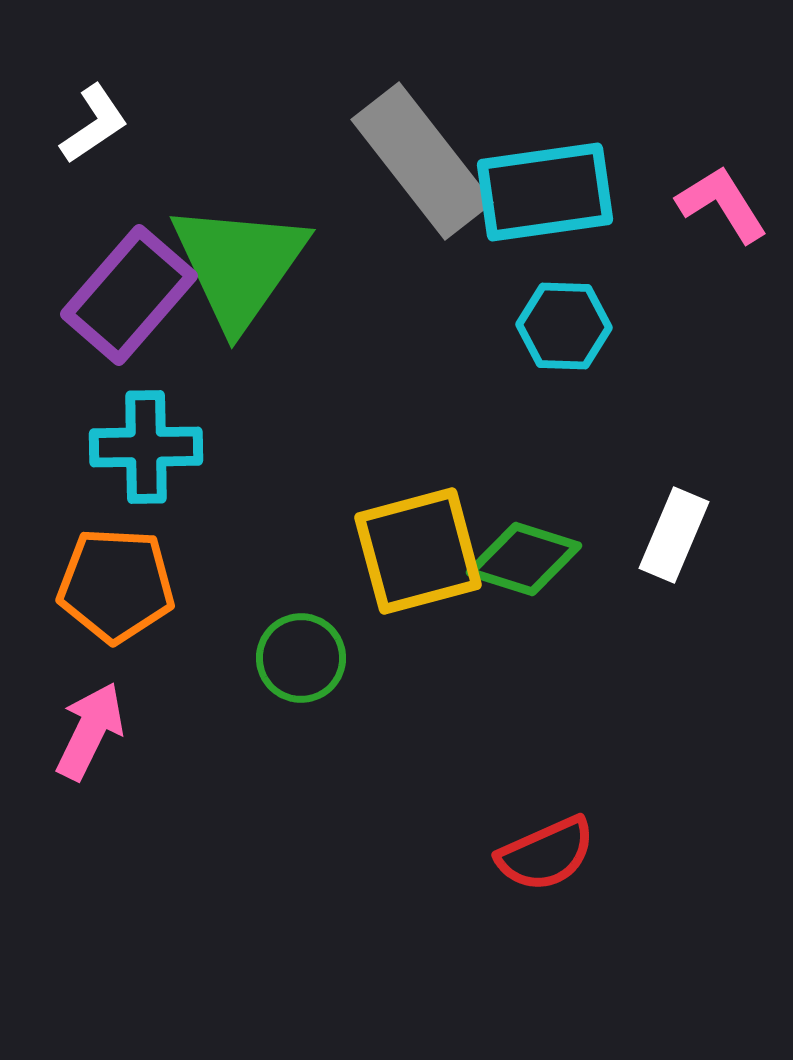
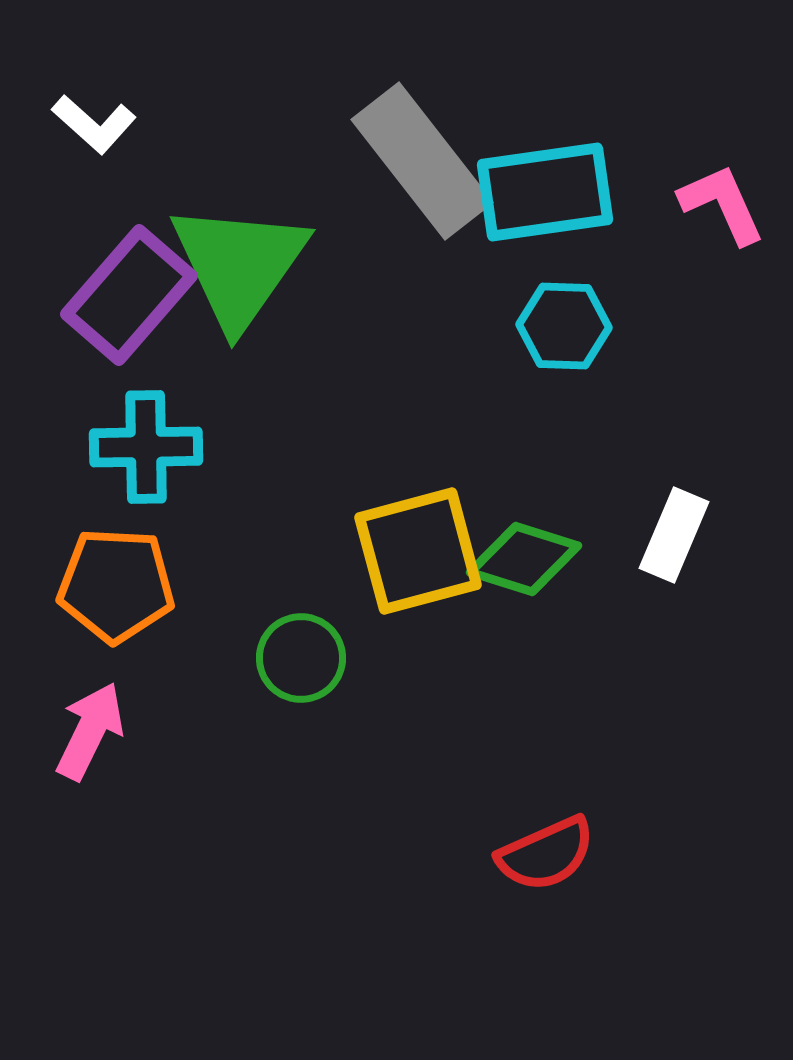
white L-shape: rotated 76 degrees clockwise
pink L-shape: rotated 8 degrees clockwise
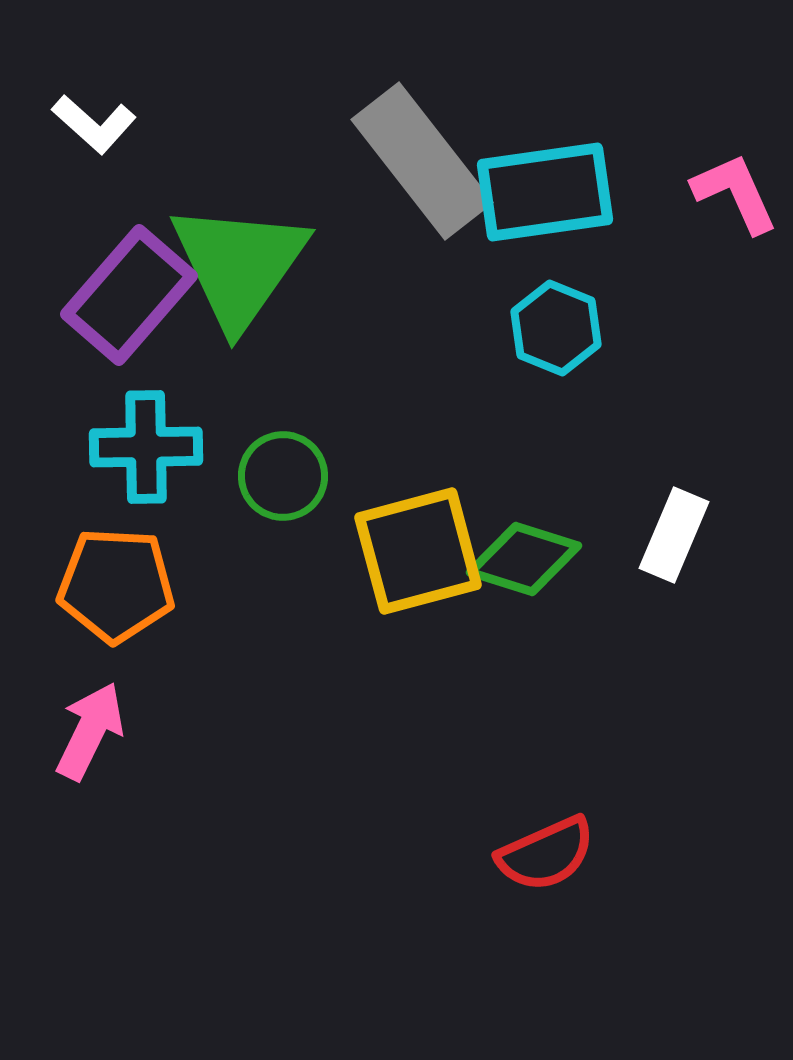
pink L-shape: moved 13 px right, 11 px up
cyan hexagon: moved 8 px left, 2 px down; rotated 20 degrees clockwise
green circle: moved 18 px left, 182 px up
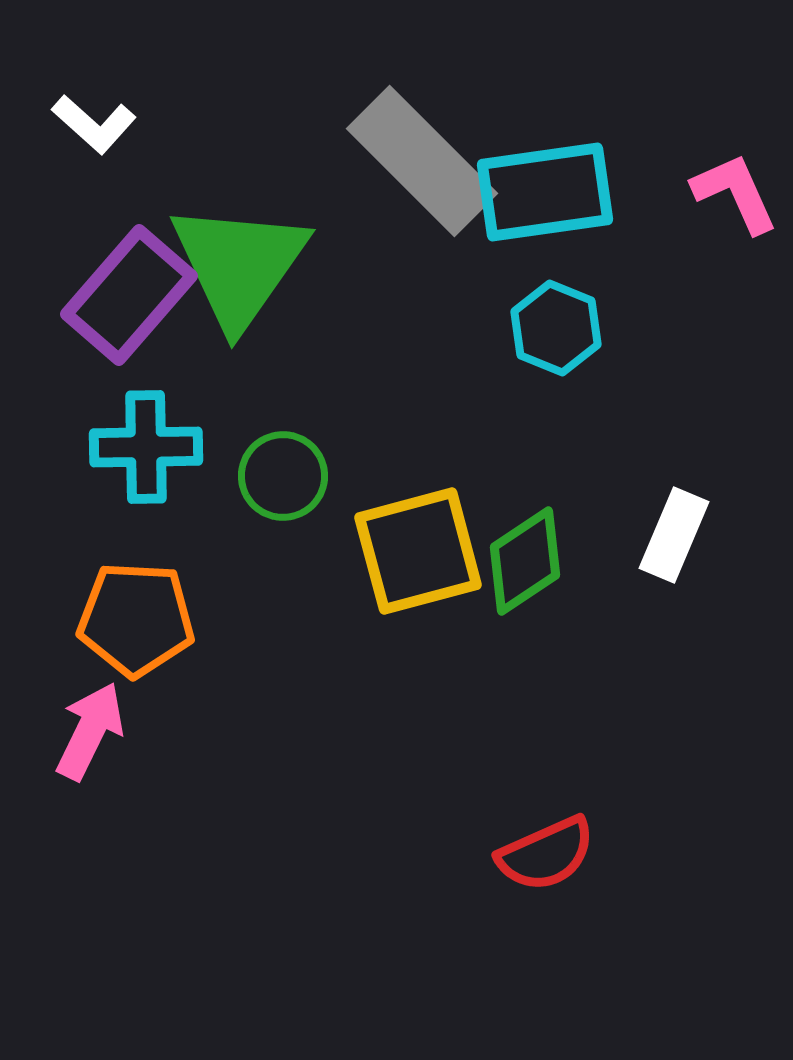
gray rectangle: rotated 7 degrees counterclockwise
green diamond: moved 1 px right, 2 px down; rotated 51 degrees counterclockwise
orange pentagon: moved 20 px right, 34 px down
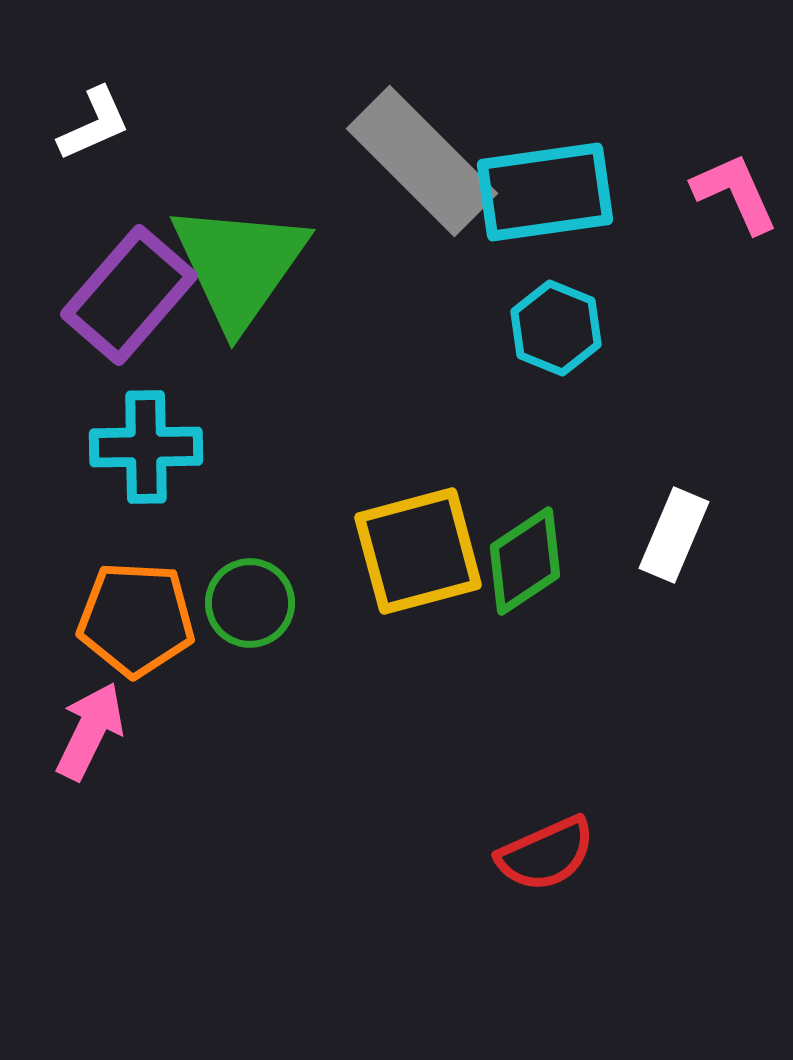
white L-shape: rotated 66 degrees counterclockwise
green circle: moved 33 px left, 127 px down
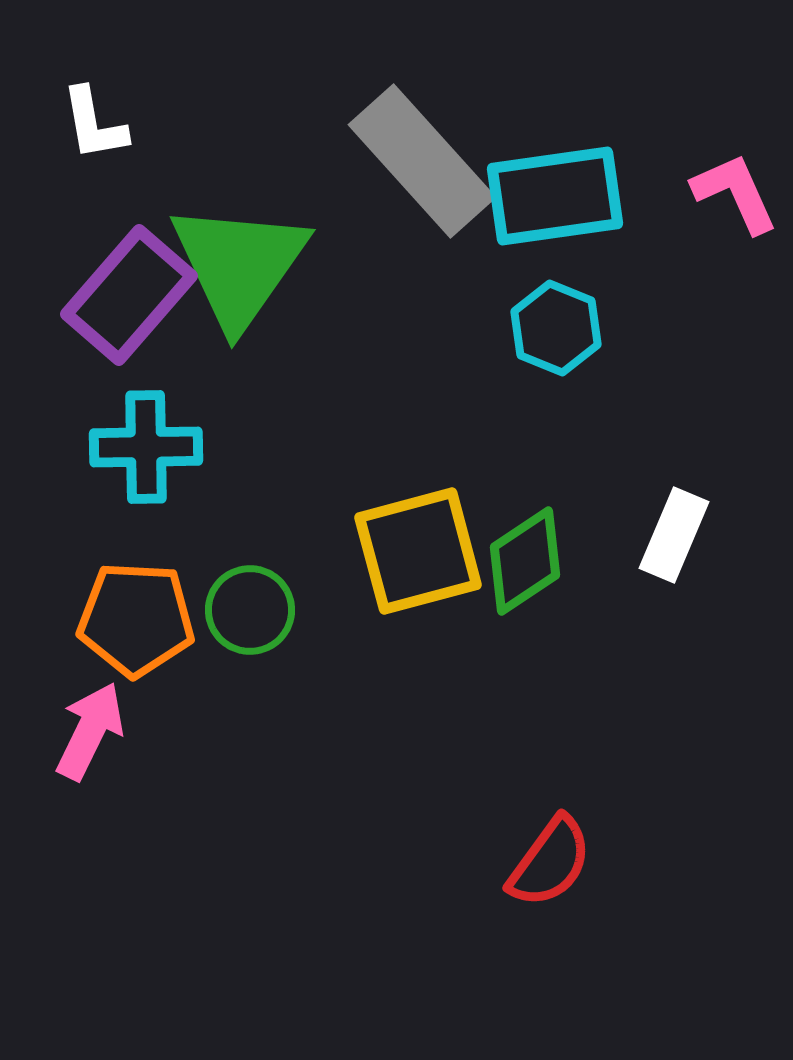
white L-shape: rotated 104 degrees clockwise
gray rectangle: rotated 3 degrees clockwise
cyan rectangle: moved 10 px right, 4 px down
green circle: moved 7 px down
red semicircle: moved 4 px right, 8 px down; rotated 30 degrees counterclockwise
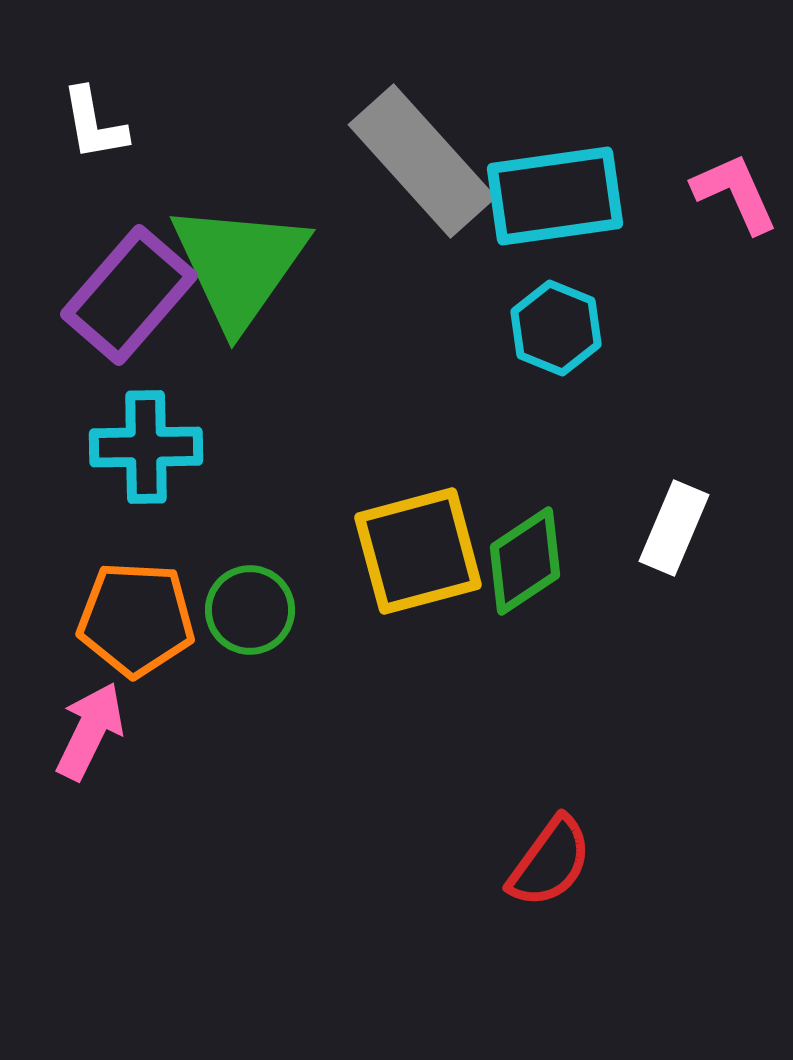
white rectangle: moved 7 px up
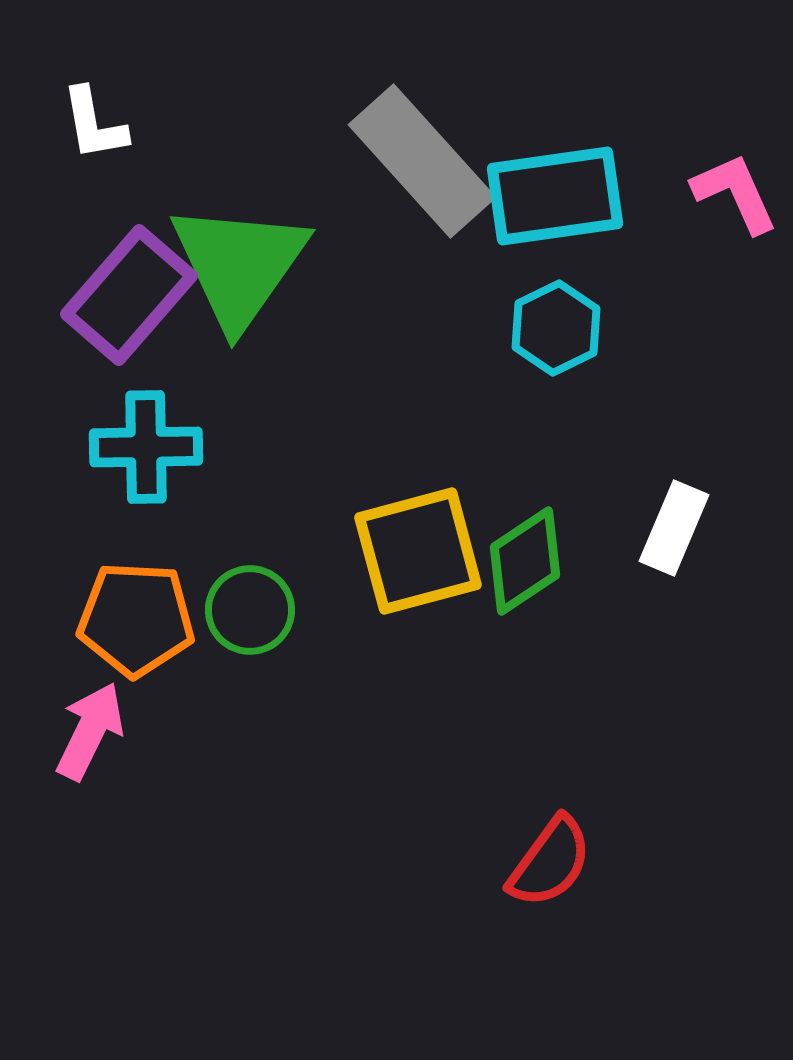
cyan hexagon: rotated 12 degrees clockwise
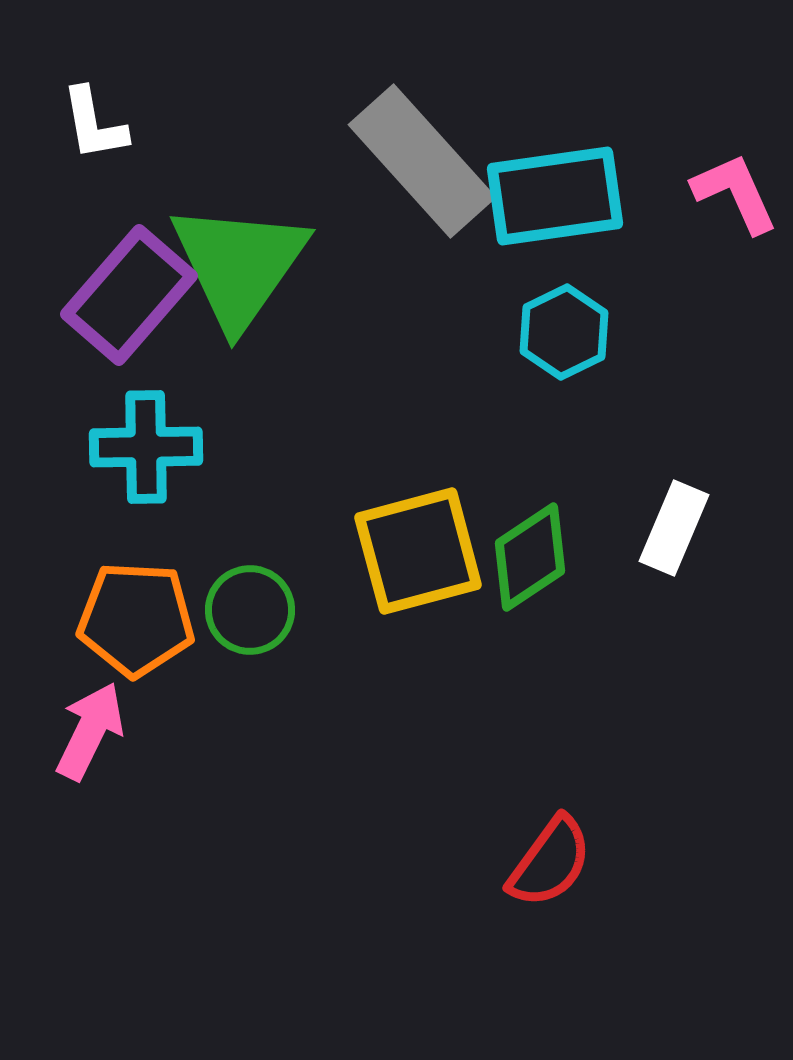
cyan hexagon: moved 8 px right, 4 px down
green diamond: moved 5 px right, 4 px up
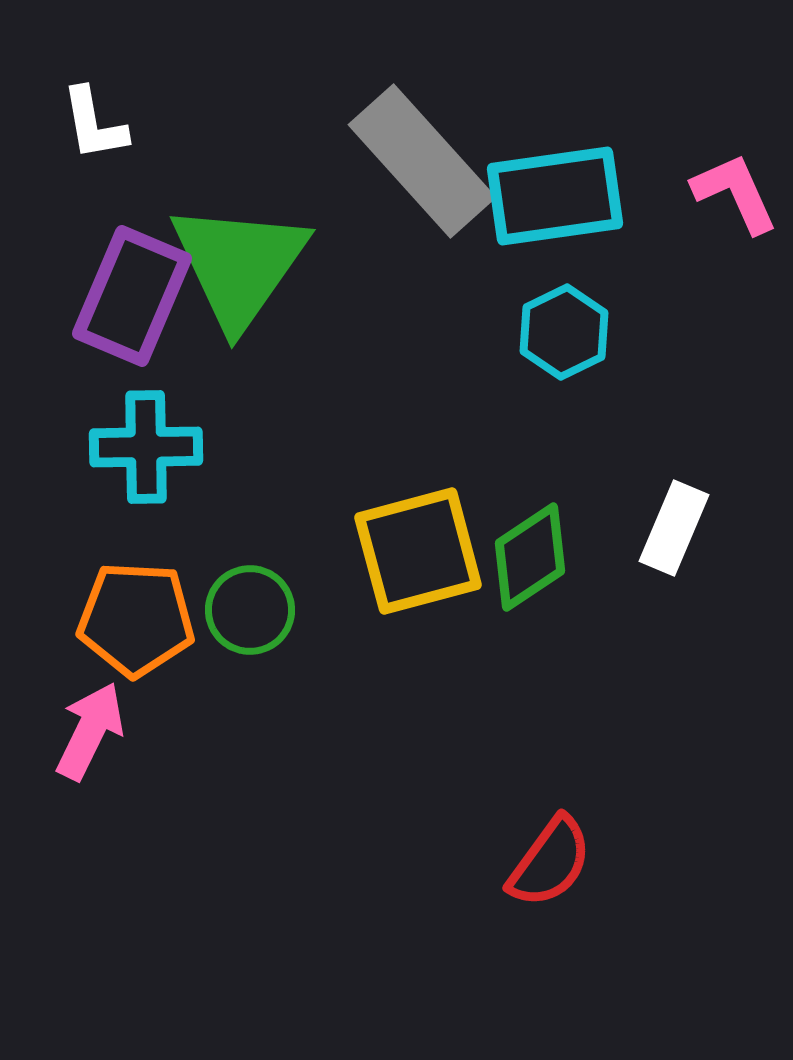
purple rectangle: moved 3 px right, 1 px down; rotated 18 degrees counterclockwise
